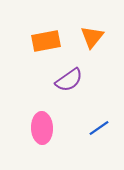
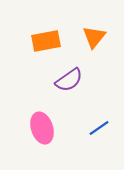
orange triangle: moved 2 px right
pink ellipse: rotated 16 degrees counterclockwise
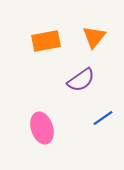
purple semicircle: moved 12 px right
blue line: moved 4 px right, 10 px up
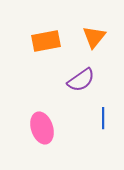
blue line: rotated 55 degrees counterclockwise
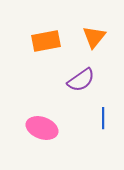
pink ellipse: rotated 52 degrees counterclockwise
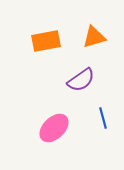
orange triangle: rotated 35 degrees clockwise
blue line: rotated 15 degrees counterclockwise
pink ellipse: moved 12 px right; rotated 64 degrees counterclockwise
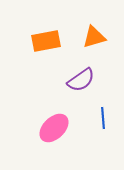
blue line: rotated 10 degrees clockwise
